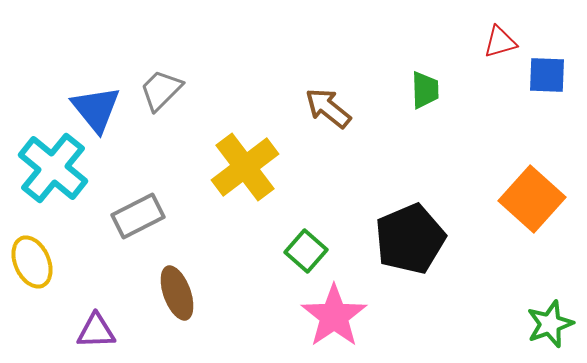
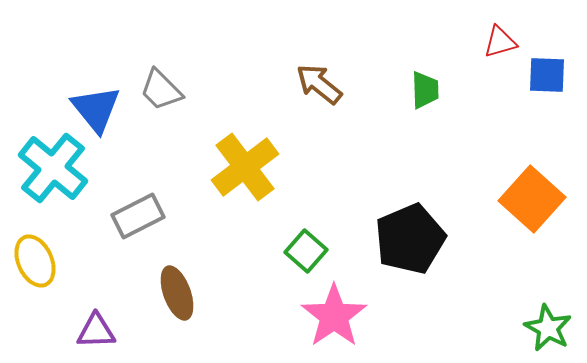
gray trapezoid: rotated 90 degrees counterclockwise
brown arrow: moved 9 px left, 24 px up
yellow ellipse: moved 3 px right, 1 px up
green star: moved 2 px left, 4 px down; rotated 24 degrees counterclockwise
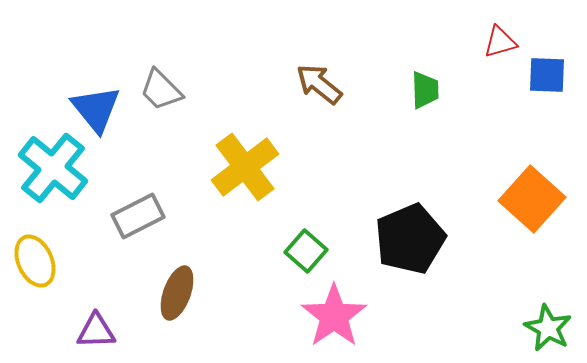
brown ellipse: rotated 40 degrees clockwise
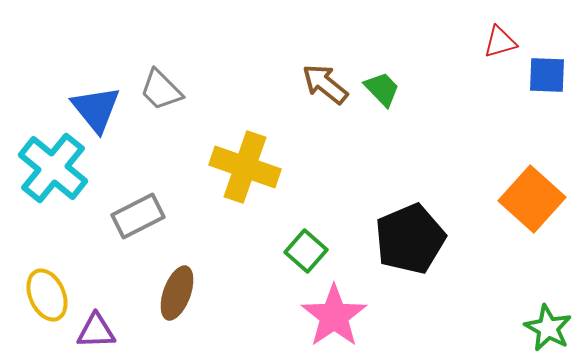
brown arrow: moved 6 px right
green trapezoid: moved 43 px left, 1 px up; rotated 42 degrees counterclockwise
yellow cross: rotated 34 degrees counterclockwise
yellow ellipse: moved 12 px right, 34 px down
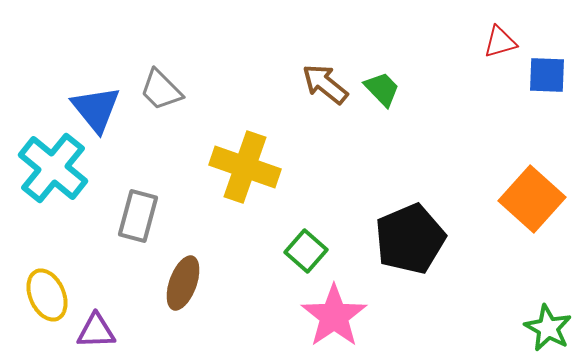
gray rectangle: rotated 48 degrees counterclockwise
brown ellipse: moved 6 px right, 10 px up
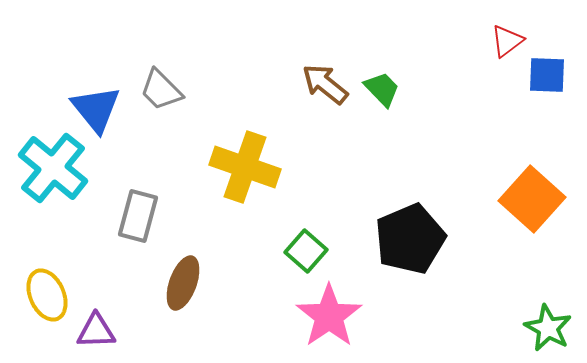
red triangle: moved 7 px right, 1 px up; rotated 21 degrees counterclockwise
pink star: moved 5 px left
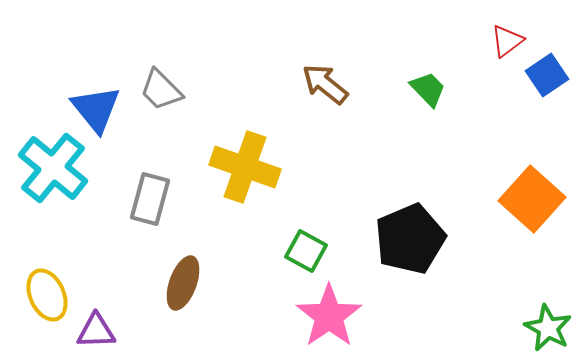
blue square: rotated 36 degrees counterclockwise
green trapezoid: moved 46 px right
gray rectangle: moved 12 px right, 17 px up
green square: rotated 12 degrees counterclockwise
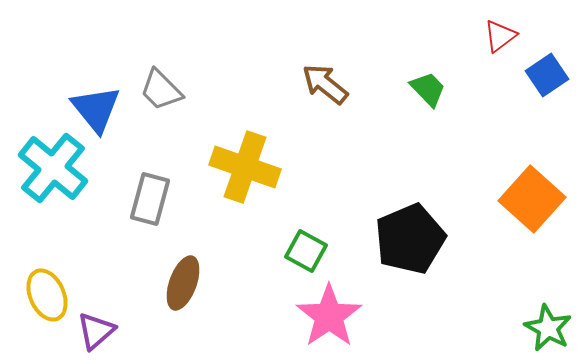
red triangle: moved 7 px left, 5 px up
purple triangle: rotated 39 degrees counterclockwise
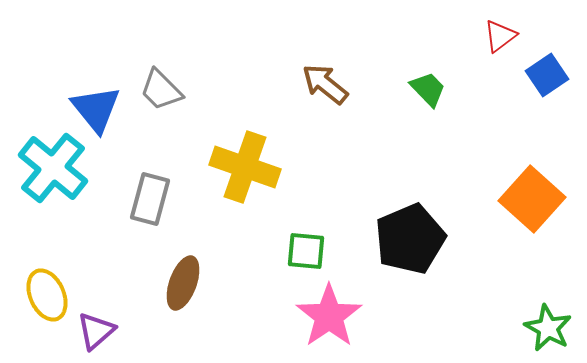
green square: rotated 24 degrees counterclockwise
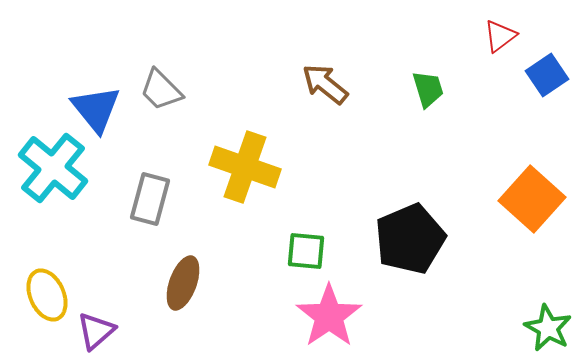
green trapezoid: rotated 27 degrees clockwise
